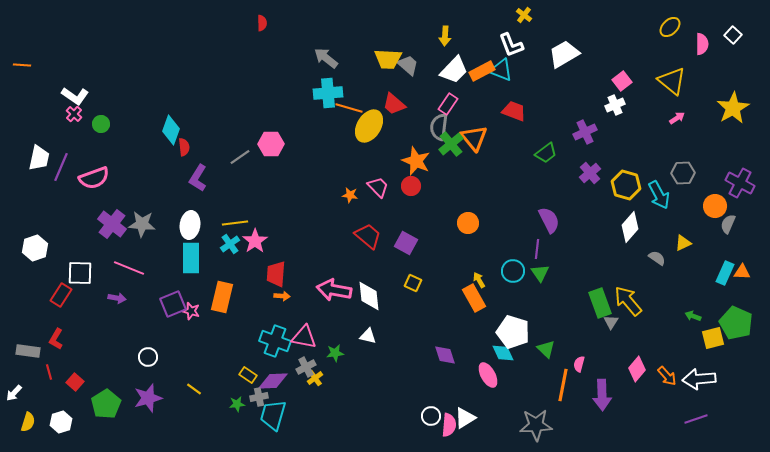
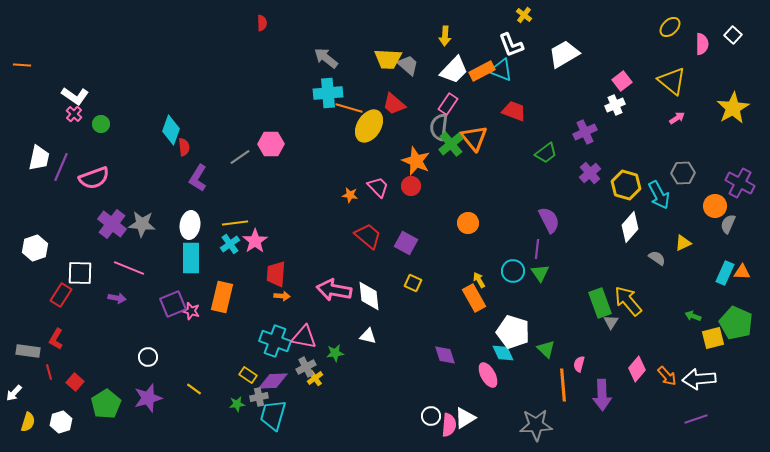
orange line at (563, 385): rotated 16 degrees counterclockwise
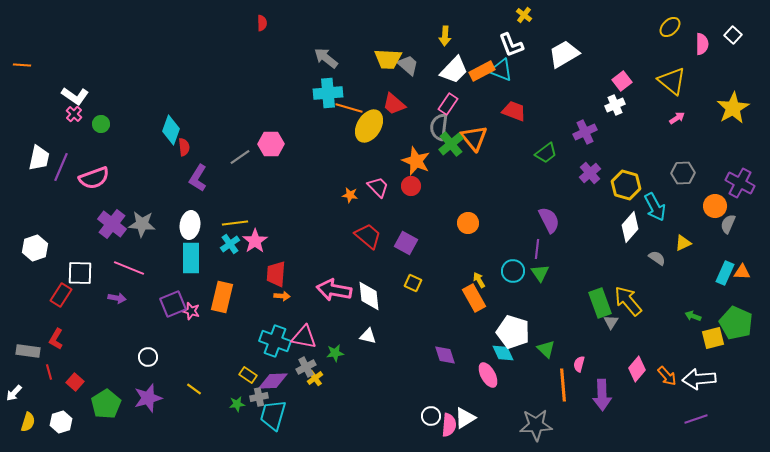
cyan arrow at (659, 195): moved 4 px left, 12 px down
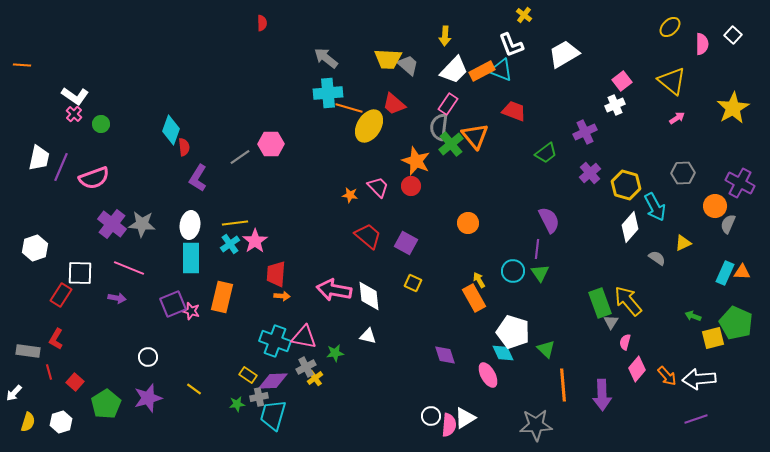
orange triangle at (474, 138): moved 1 px right, 2 px up
pink semicircle at (579, 364): moved 46 px right, 22 px up
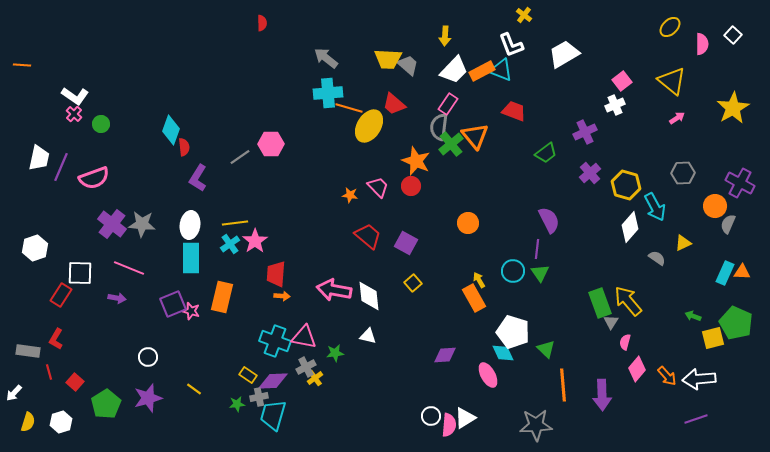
yellow square at (413, 283): rotated 24 degrees clockwise
purple diamond at (445, 355): rotated 75 degrees counterclockwise
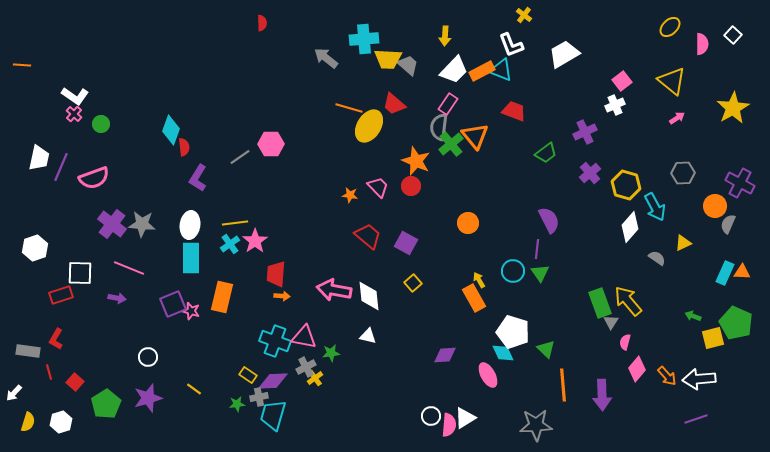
cyan cross at (328, 93): moved 36 px right, 54 px up
red rectangle at (61, 295): rotated 40 degrees clockwise
green star at (335, 353): moved 4 px left
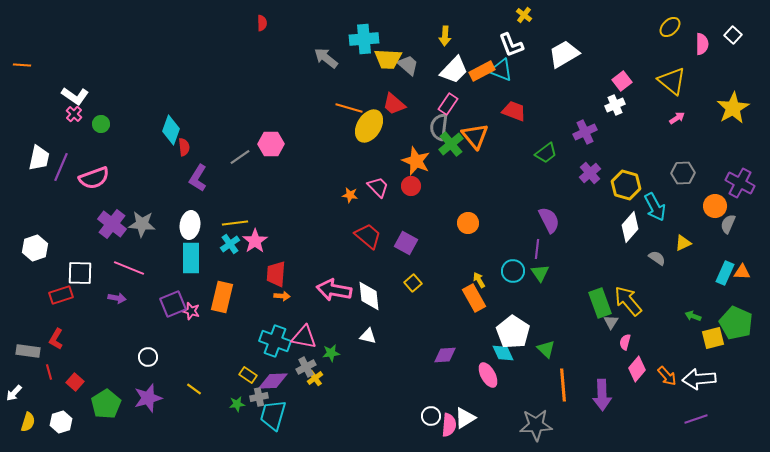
white pentagon at (513, 332): rotated 16 degrees clockwise
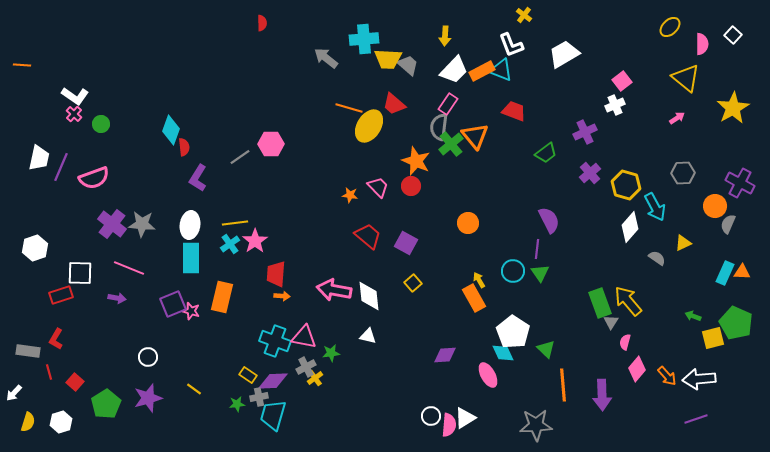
yellow triangle at (672, 81): moved 14 px right, 3 px up
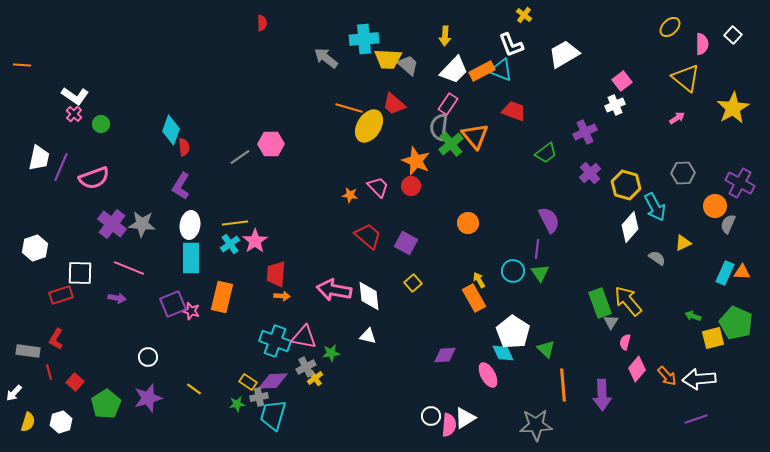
purple L-shape at (198, 178): moved 17 px left, 8 px down
yellow rectangle at (248, 375): moved 7 px down
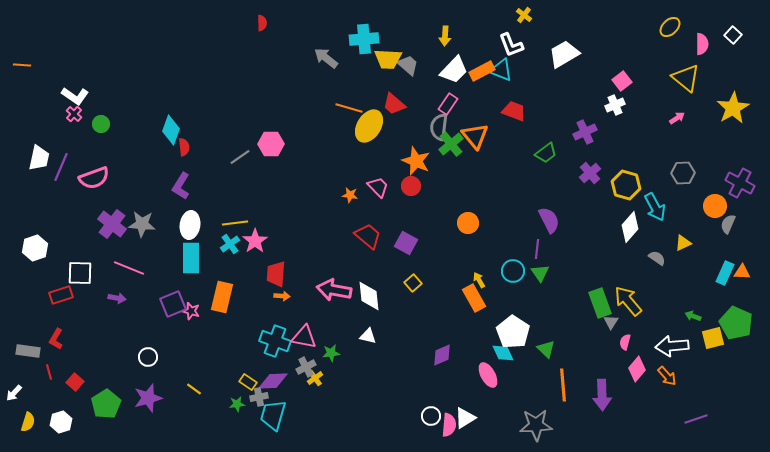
purple diamond at (445, 355): moved 3 px left; rotated 20 degrees counterclockwise
white arrow at (699, 379): moved 27 px left, 33 px up
